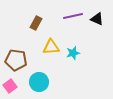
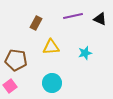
black triangle: moved 3 px right
cyan star: moved 12 px right
cyan circle: moved 13 px right, 1 px down
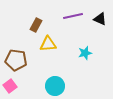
brown rectangle: moved 2 px down
yellow triangle: moved 3 px left, 3 px up
cyan circle: moved 3 px right, 3 px down
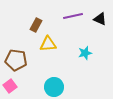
cyan circle: moved 1 px left, 1 px down
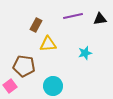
black triangle: rotated 32 degrees counterclockwise
brown pentagon: moved 8 px right, 6 px down
cyan circle: moved 1 px left, 1 px up
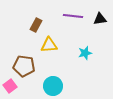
purple line: rotated 18 degrees clockwise
yellow triangle: moved 1 px right, 1 px down
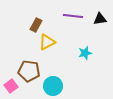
yellow triangle: moved 2 px left, 3 px up; rotated 24 degrees counterclockwise
brown pentagon: moved 5 px right, 5 px down
pink square: moved 1 px right
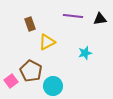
brown rectangle: moved 6 px left, 1 px up; rotated 48 degrees counterclockwise
brown pentagon: moved 2 px right; rotated 20 degrees clockwise
pink square: moved 5 px up
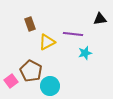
purple line: moved 18 px down
cyan circle: moved 3 px left
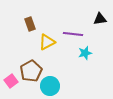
brown pentagon: rotated 15 degrees clockwise
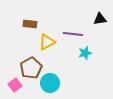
brown rectangle: rotated 64 degrees counterclockwise
brown pentagon: moved 3 px up
pink square: moved 4 px right, 4 px down
cyan circle: moved 3 px up
